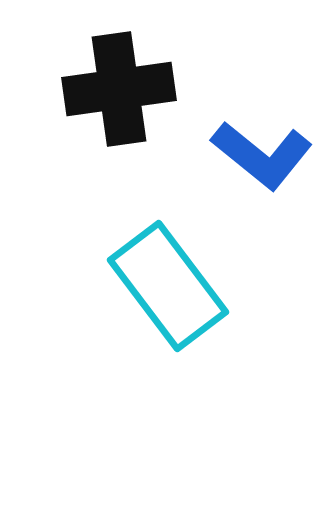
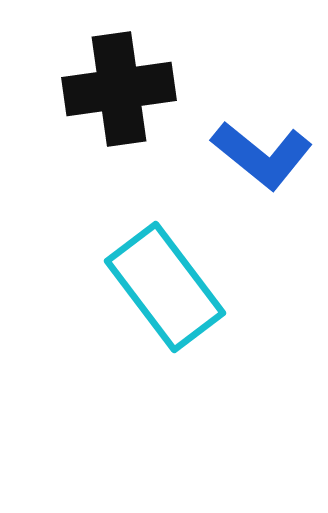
cyan rectangle: moved 3 px left, 1 px down
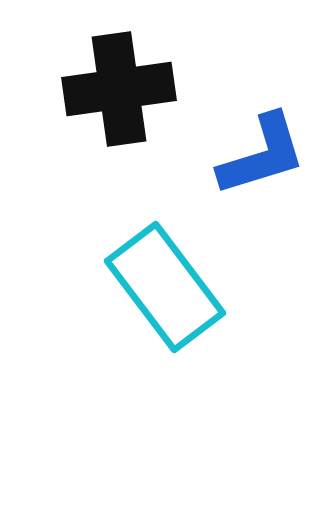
blue L-shape: rotated 56 degrees counterclockwise
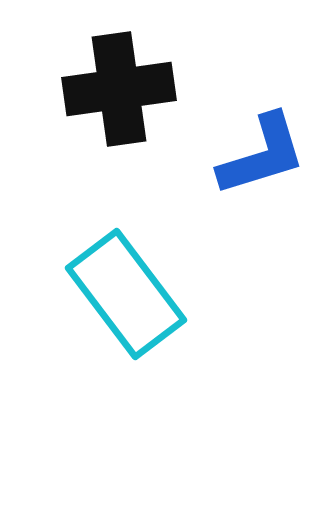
cyan rectangle: moved 39 px left, 7 px down
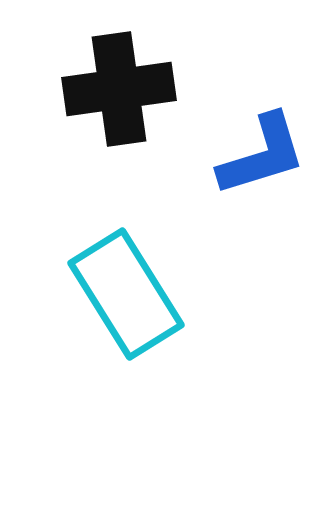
cyan rectangle: rotated 5 degrees clockwise
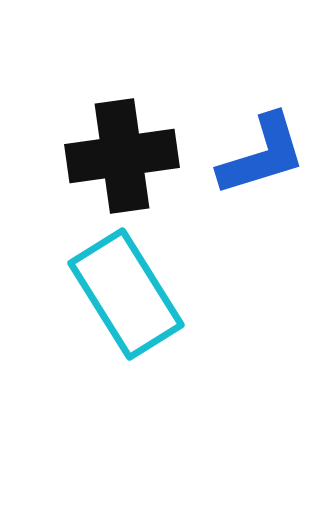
black cross: moved 3 px right, 67 px down
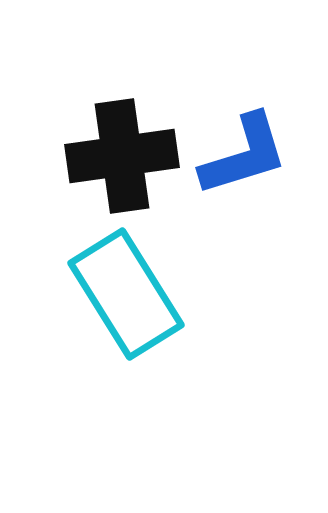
blue L-shape: moved 18 px left
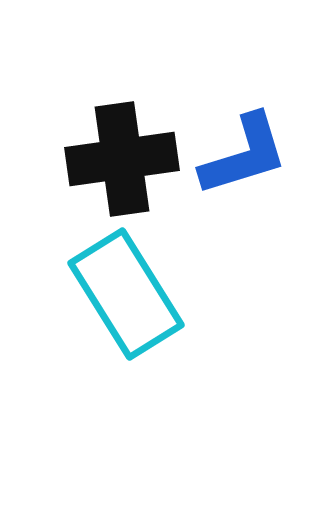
black cross: moved 3 px down
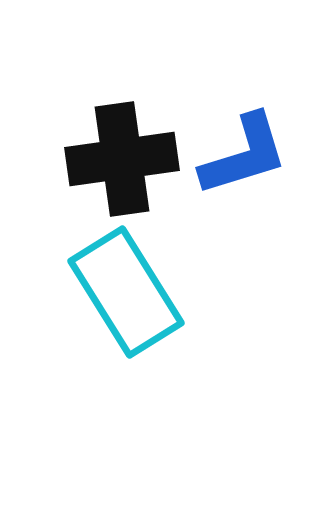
cyan rectangle: moved 2 px up
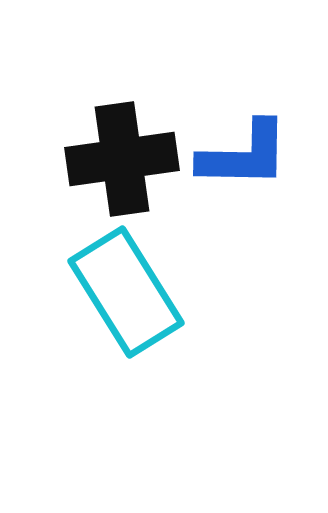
blue L-shape: rotated 18 degrees clockwise
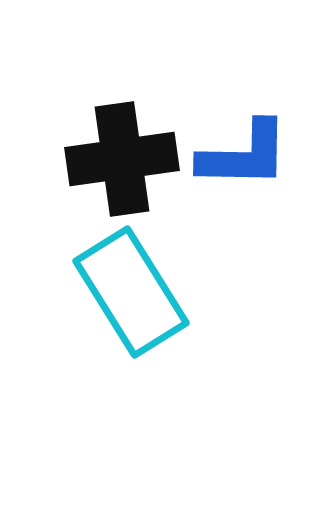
cyan rectangle: moved 5 px right
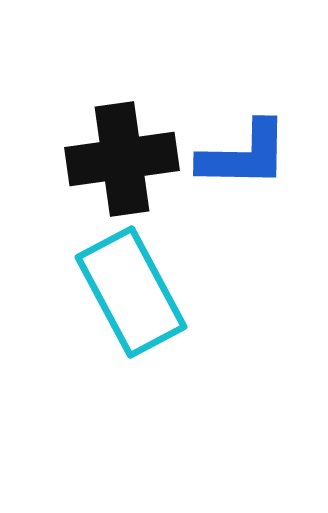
cyan rectangle: rotated 4 degrees clockwise
